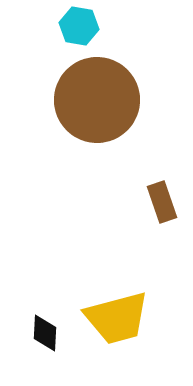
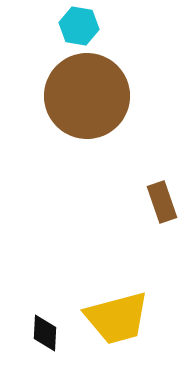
brown circle: moved 10 px left, 4 px up
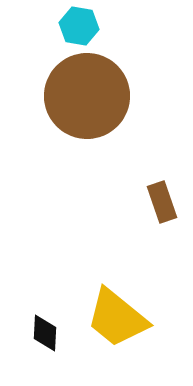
yellow trapezoid: rotated 54 degrees clockwise
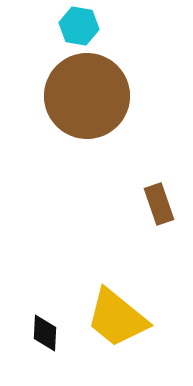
brown rectangle: moved 3 px left, 2 px down
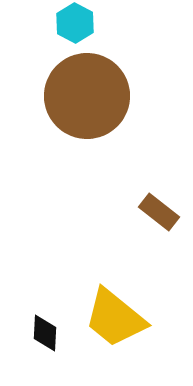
cyan hexagon: moved 4 px left, 3 px up; rotated 18 degrees clockwise
brown rectangle: moved 8 px down; rotated 33 degrees counterclockwise
yellow trapezoid: moved 2 px left
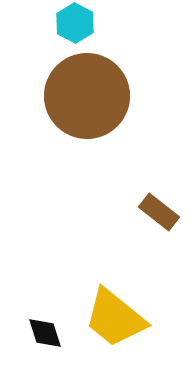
black diamond: rotated 21 degrees counterclockwise
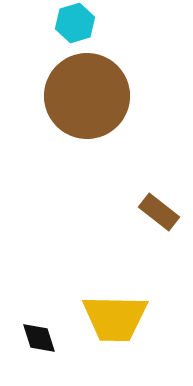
cyan hexagon: rotated 15 degrees clockwise
yellow trapezoid: rotated 38 degrees counterclockwise
black diamond: moved 6 px left, 5 px down
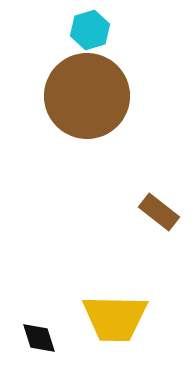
cyan hexagon: moved 15 px right, 7 px down
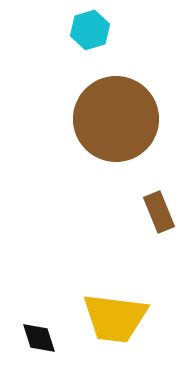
brown circle: moved 29 px right, 23 px down
brown rectangle: rotated 30 degrees clockwise
yellow trapezoid: rotated 6 degrees clockwise
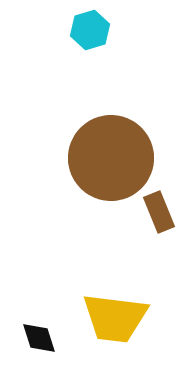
brown circle: moved 5 px left, 39 px down
